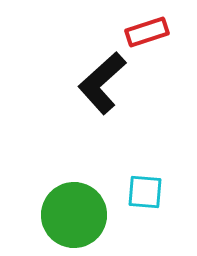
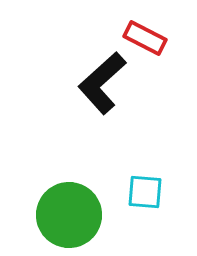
red rectangle: moved 2 px left, 6 px down; rotated 45 degrees clockwise
green circle: moved 5 px left
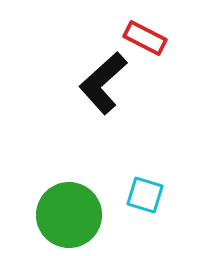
black L-shape: moved 1 px right
cyan square: moved 3 px down; rotated 12 degrees clockwise
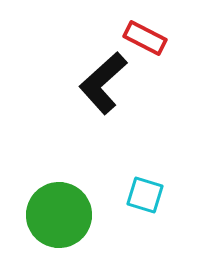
green circle: moved 10 px left
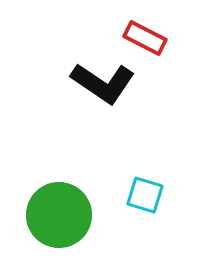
black L-shape: rotated 104 degrees counterclockwise
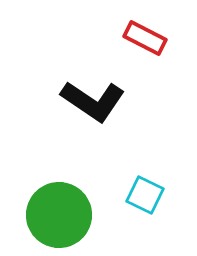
black L-shape: moved 10 px left, 18 px down
cyan square: rotated 9 degrees clockwise
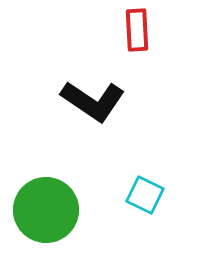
red rectangle: moved 8 px left, 8 px up; rotated 60 degrees clockwise
green circle: moved 13 px left, 5 px up
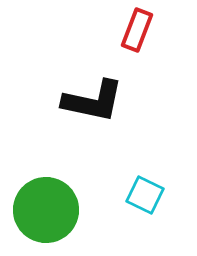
red rectangle: rotated 24 degrees clockwise
black L-shape: rotated 22 degrees counterclockwise
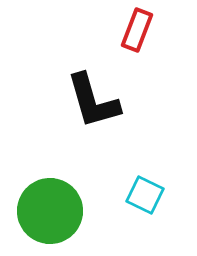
black L-shape: rotated 62 degrees clockwise
green circle: moved 4 px right, 1 px down
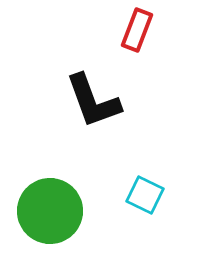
black L-shape: rotated 4 degrees counterclockwise
